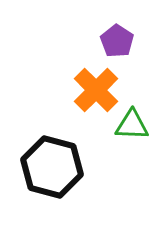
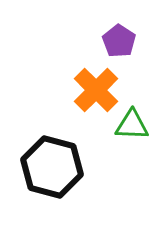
purple pentagon: moved 2 px right
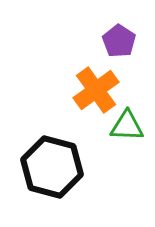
orange cross: rotated 9 degrees clockwise
green triangle: moved 5 px left, 1 px down
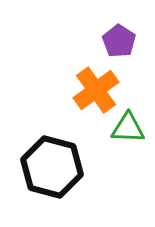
green triangle: moved 1 px right, 2 px down
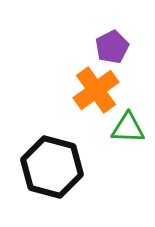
purple pentagon: moved 7 px left, 6 px down; rotated 12 degrees clockwise
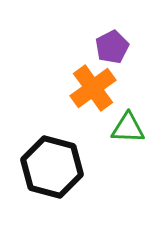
orange cross: moved 3 px left, 2 px up
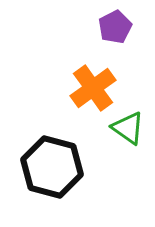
purple pentagon: moved 3 px right, 20 px up
green triangle: rotated 33 degrees clockwise
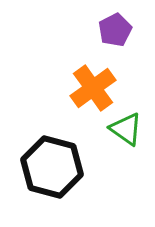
purple pentagon: moved 3 px down
green triangle: moved 2 px left, 1 px down
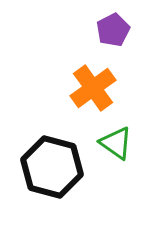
purple pentagon: moved 2 px left
green triangle: moved 10 px left, 14 px down
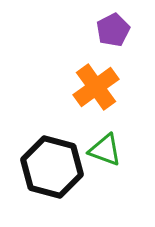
orange cross: moved 3 px right, 1 px up
green triangle: moved 11 px left, 7 px down; rotated 15 degrees counterclockwise
